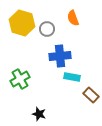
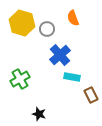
blue cross: moved 1 px up; rotated 35 degrees counterclockwise
brown rectangle: rotated 21 degrees clockwise
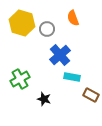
brown rectangle: rotated 35 degrees counterclockwise
black star: moved 5 px right, 15 px up
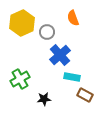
yellow hexagon: rotated 20 degrees clockwise
gray circle: moved 3 px down
brown rectangle: moved 6 px left
black star: rotated 24 degrees counterclockwise
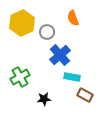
green cross: moved 2 px up
